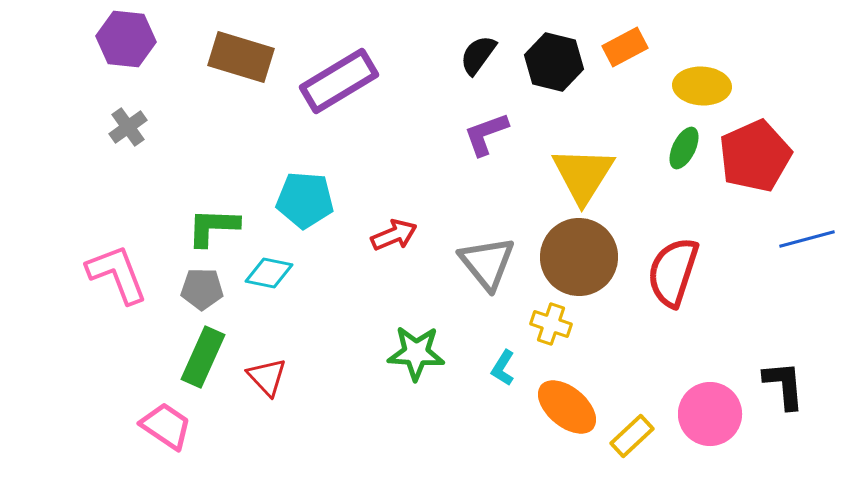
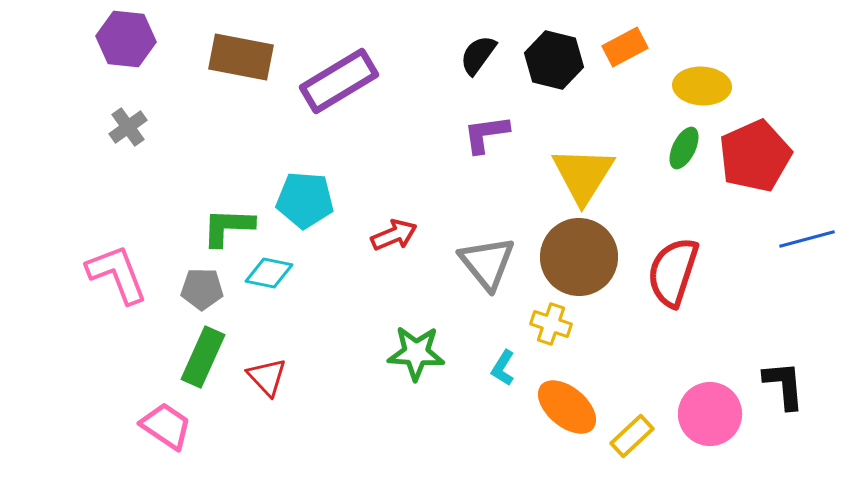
brown rectangle: rotated 6 degrees counterclockwise
black hexagon: moved 2 px up
purple L-shape: rotated 12 degrees clockwise
green L-shape: moved 15 px right
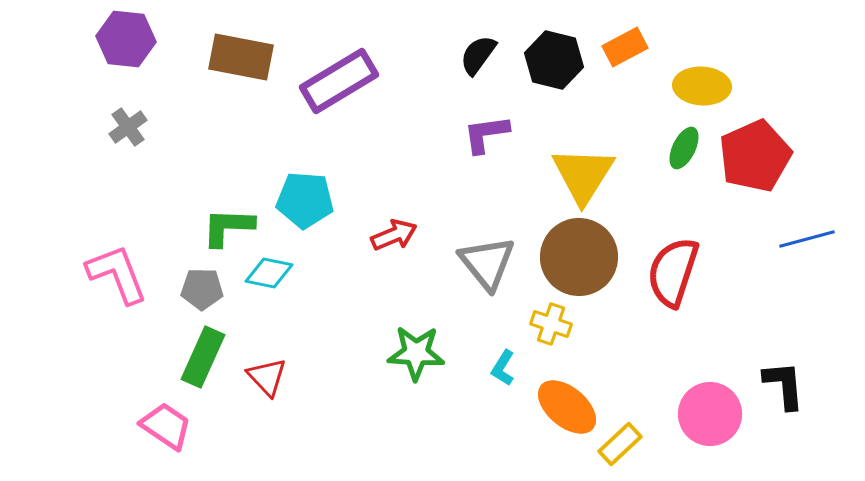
yellow rectangle: moved 12 px left, 8 px down
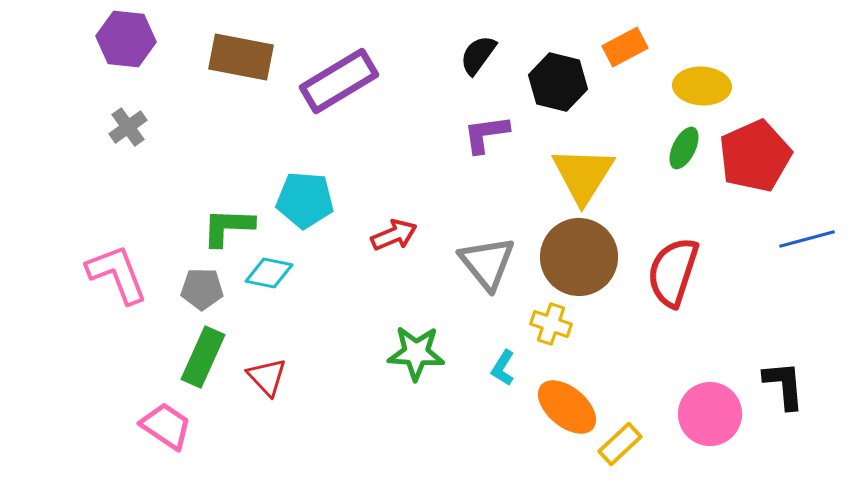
black hexagon: moved 4 px right, 22 px down
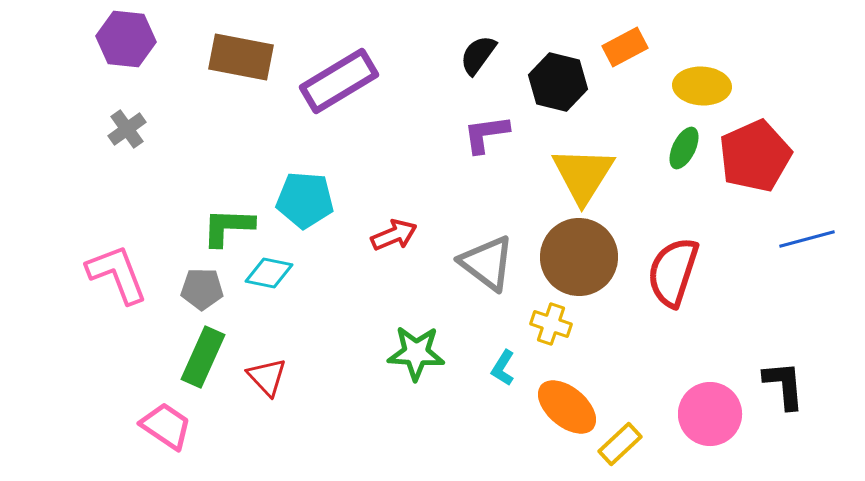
gray cross: moved 1 px left, 2 px down
gray triangle: rotated 14 degrees counterclockwise
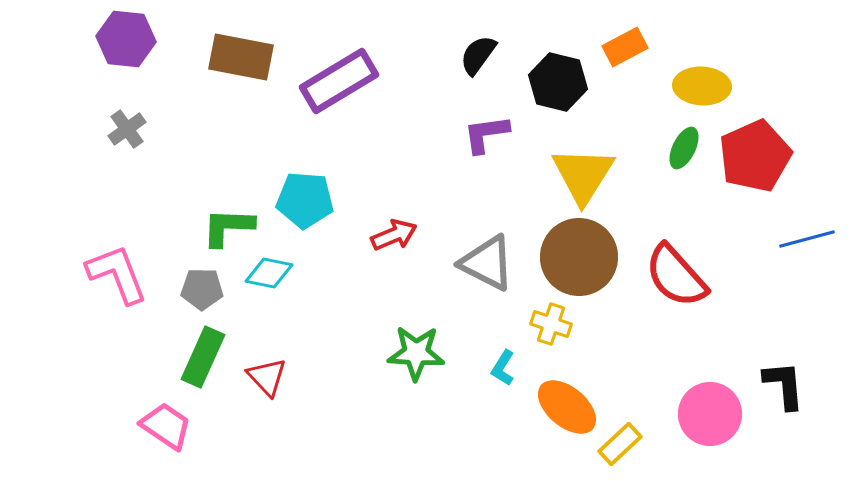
gray triangle: rotated 10 degrees counterclockwise
red semicircle: moved 3 px right, 4 px down; rotated 60 degrees counterclockwise
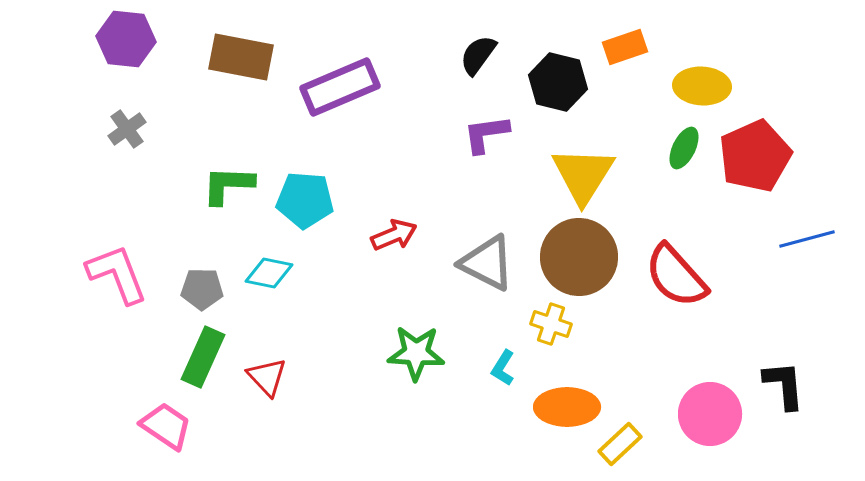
orange rectangle: rotated 9 degrees clockwise
purple rectangle: moved 1 px right, 6 px down; rotated 8 degrees clockwise
green L-shape: moved 42 px up
orange ellipse: rotated 40 degrees counterclockwise
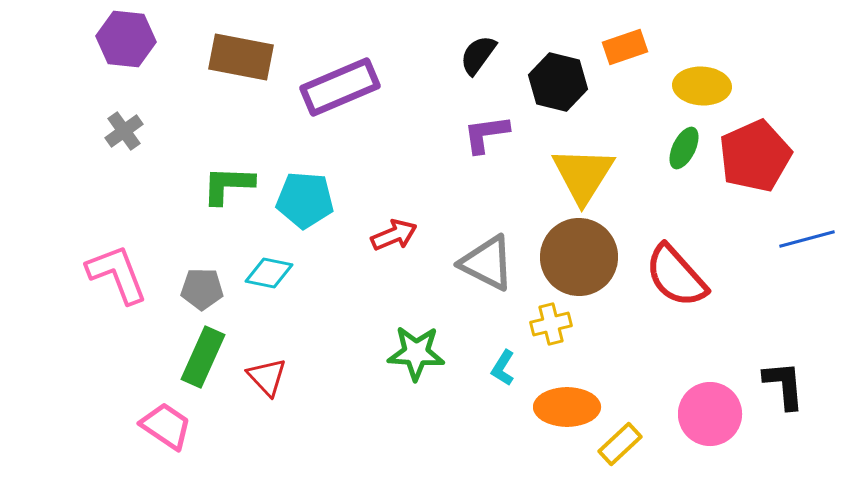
gray cross: moved 3 px left, 2 px down
yellow cross: rotated 33 degrees counterclockwise
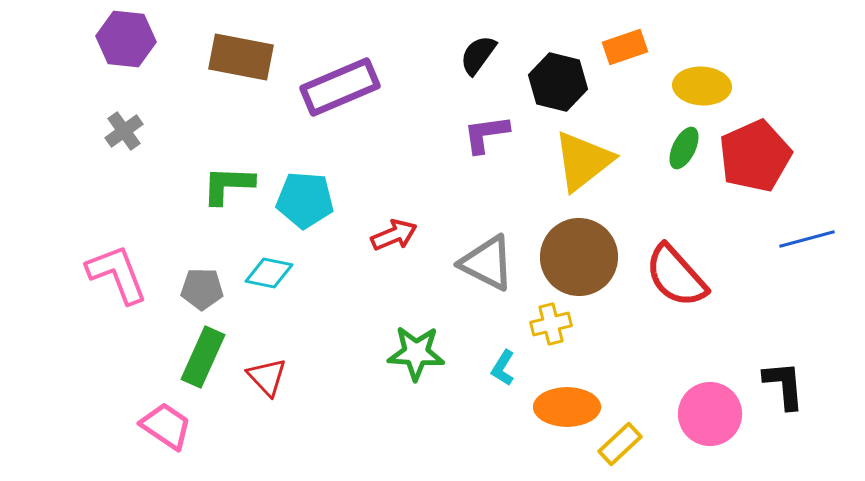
yellow triangle: moved 14 px up; rotated 20 degrees clockwise
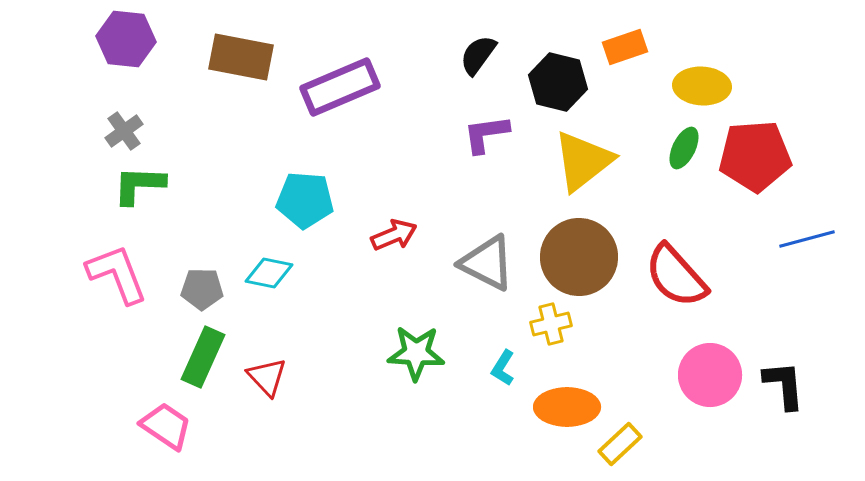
red pentagon: rotated 20 degrees clockwise
green L-shape: moved 89 px left
pink circle: moved 39 px up
